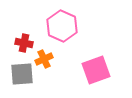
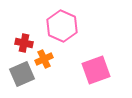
gray square: rotated 20 degrees counterclockwise
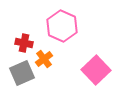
orange cross: rotated 12 degrees counterclockwise
pink square: rotated 24 degrees counterclockwise
gray square: moved 1 px up
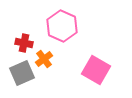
pink square: rotated 16 degrees counterclockwise
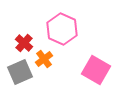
pink hexagon: moved 3 px down
red cross: rotated 30 degrees clockwise
gray square: moved 2 px left, 1 px up
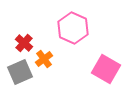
pink hexagon: moved 11 px right, 1 px up
pink square: moved 10 px right, 1 px up
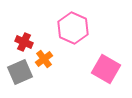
red cross: moved 1 px up; rotated 18 degrees counterclockwise
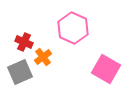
orange cross: moved 1 px left, 2 px up
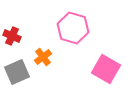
pink hexagon: rotated 8 degrees counterclockwise
red cross: moved 12 px left, 6 px up
gray square: moved 3 px left
